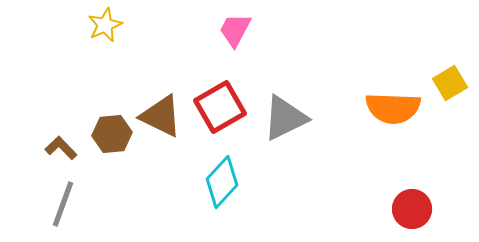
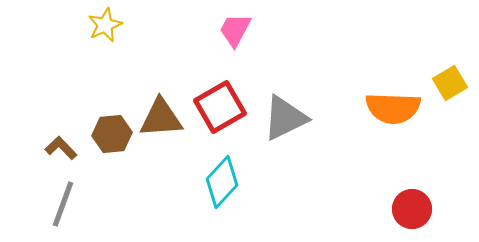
brown triangle: moved 2 px down; rotated 30 degrees counterclockwise
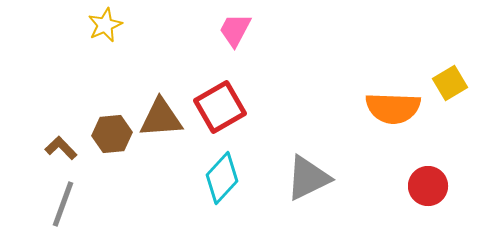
gray triangle: moved 23 px right, 60 px down
cyan diamond: moved 4 px up
red circle: moved 16 px right, 23 px up
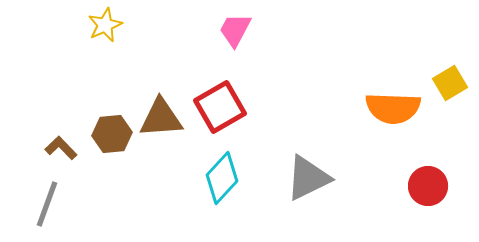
gray line: moved 16 px left
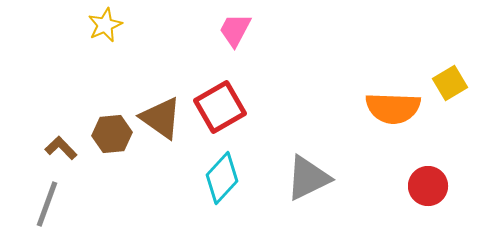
brown triangle: rotated 39 degrees clockwise
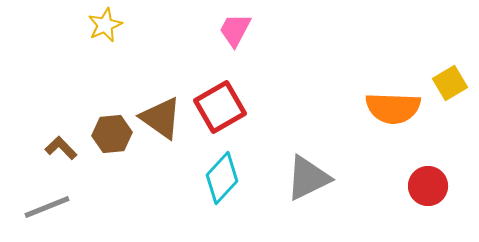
gray line: moved 3 px down; rotated 48 degrees clockwise
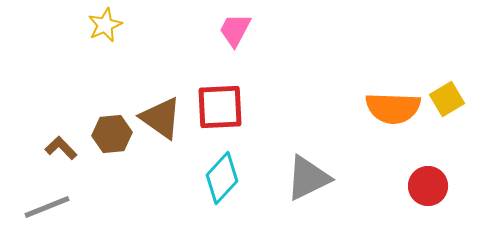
yellow square: moved 3 px left, 16 px down
red square: rotated 27 degrees clockwise
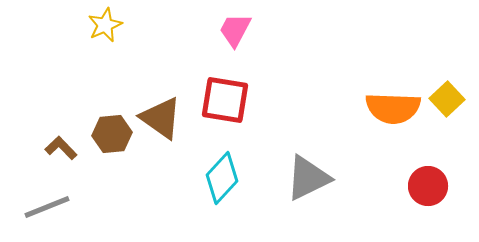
yellow square: rotated 12 degrees counterclockwise
red square: moved 5 px right, 7 px up; rotated 12 degrees clockwise
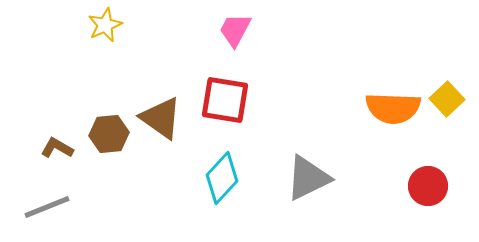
brown hexagon: moved 3 px left
brown L-shape: moved 4 px left; rotated 16 degrees counterclockwise
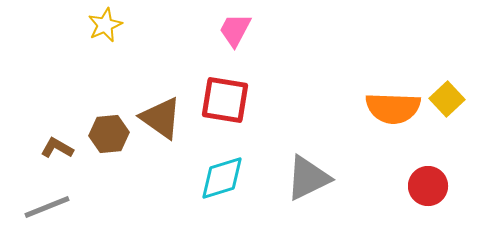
cyan diamond: rotated 30 degrees clockwise
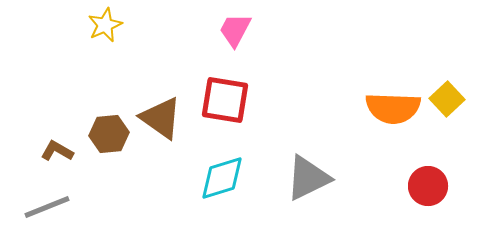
brown L-shape: moved 3 px down
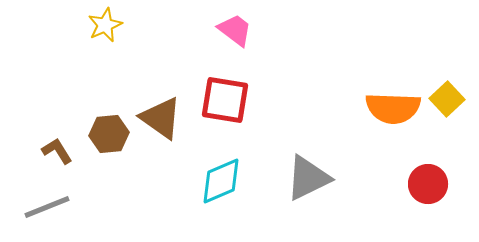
pink trapezoid: rotated 99 degrees clockwise
brown L-shape: rotated 28 degrees clockwise
cyan diamond: moved 1 px left, 3 px down; rotated 6 degrees counterclockwise
red circle: moved 2 px up
